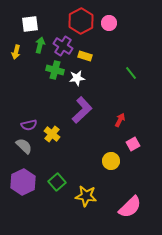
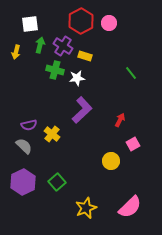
yellow star: moved 12 px down; rotated 30 degrees counterclockwise
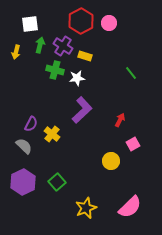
purple semicircle: moved 2 px right, 1 px up; rotated 49 degrees counterclockwise
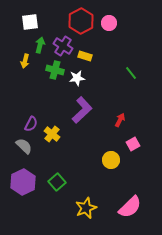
white square: moved 2 px up
yellow arrow: moved 9 px right, 9 px down
yellow circle: moved 1 px up
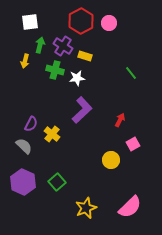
purple hexagon: rotated 10 degrees counterclockwise
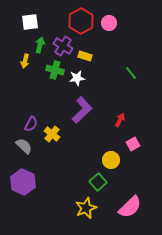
green square: moved 41 px right
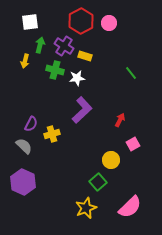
purple cross: moved 1 px right
yellow cross: rotated 35 degrees clockwise
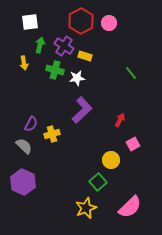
yellow arrow: moved 1 px left, 2 px down; rotated 24 degrees counterclockwise
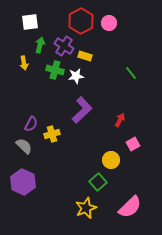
white star: moved 1 px left, 2 px up
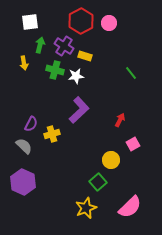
purple L-shape: moved 3 px left
